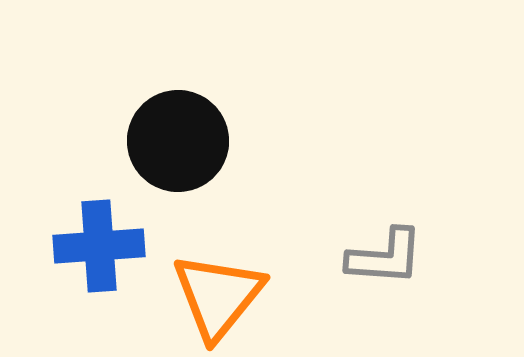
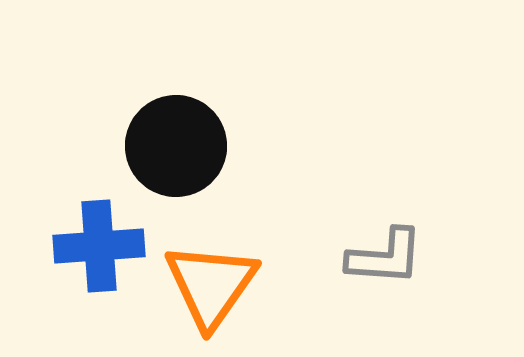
black circle: moved 2 px left, 5 px down
orange triangle: moved 7 px left, 11 px up; rotated 4 degrees counterclockwise
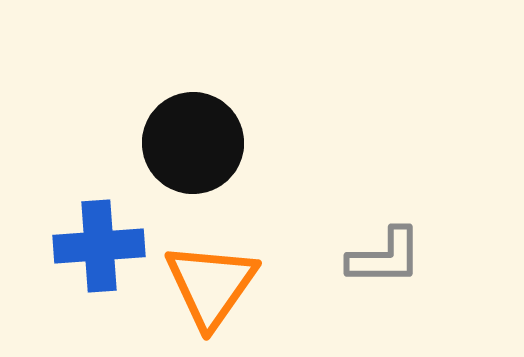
black circle: moved 17 px right, 3 px up
gray L-shape: rotated 4 degrees counterclockwise
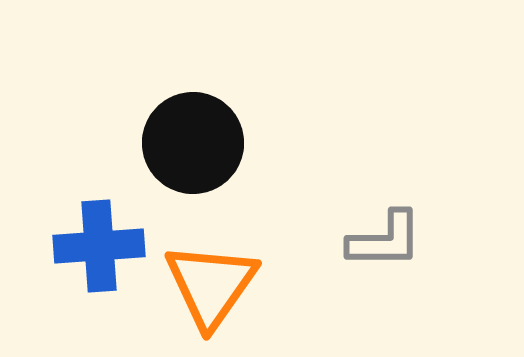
gray L-shape: moved 17 px up
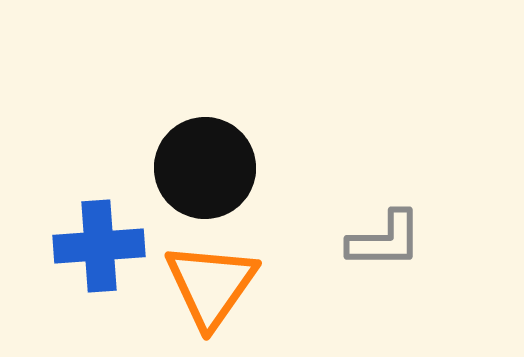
black circle: moved 12 px right, 25 px down
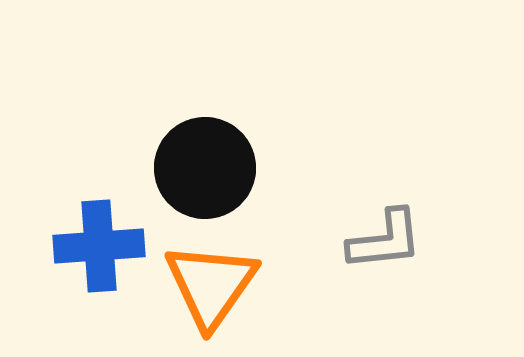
gray L-shape: rotated 6 degrees counterclockwise
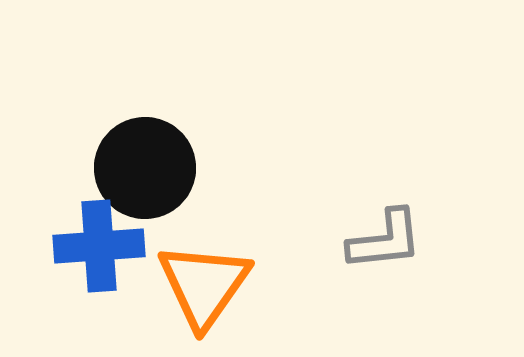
black circle: moved 60 px left
orange triangle: moved 7 px left
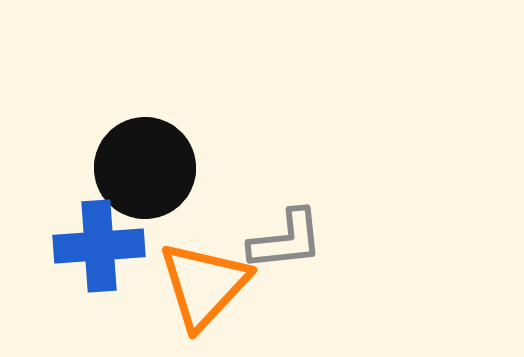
gray L-shape: moved 99 px left
orange triangle: rotated 8 degrees clockwise
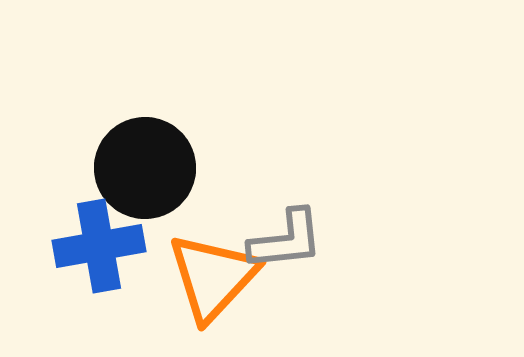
blue cross: rotated 6 degrees counterclockwise
orange triangle: moved 9 px right, 8 px up
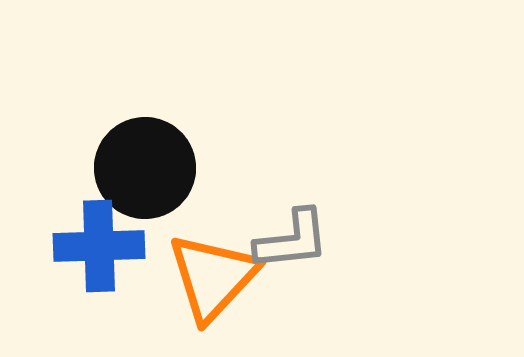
gray L-shape: moved 6 px right
blue cross: rotated 8 degrees clockwise
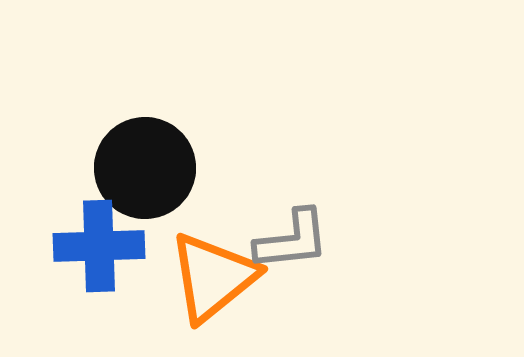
orange triangle: rotated 8 degrees clockwise
